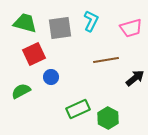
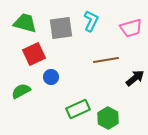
gray square: moved 1 px right
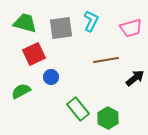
green rectangle: rotated 75 degrees clockwise
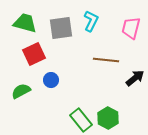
pink trapezoid: rotated 120 degrees clockwise
brown line: rotated 15 degrees clockwise
blue circle: moved 3 px down
green rectangle: moved 3 px right, 11 px down
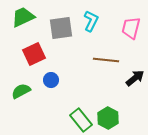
green trapezoid: moved 2 px left, 6 px up; rotated 40 degrees counterclockwise
